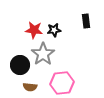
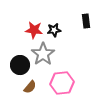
brown semicircle: rotated 56 degrees counterclockwise
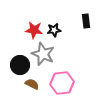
gray star: rotated 15 degrees counterclockwise
brown semicircle: moved 2 px right, 3 px up; rotated 104 degrees counterclockwise
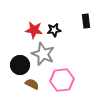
pink hexagon: moved 3 px up
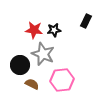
black rectangle: rotated 32 degrees clockwise
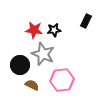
brown semicircle: moved 1 px down
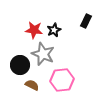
black star: rotated 16 degrees counterclockwise
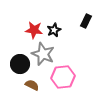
black circle: moved 1 px up
pink hexagon: moved 1 px right, 3 px up
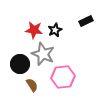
black rectangle: rotated 40 degrees clockwise
black star: moved 1 px right
brown semicircle: rotated 32 degrees clockwise
